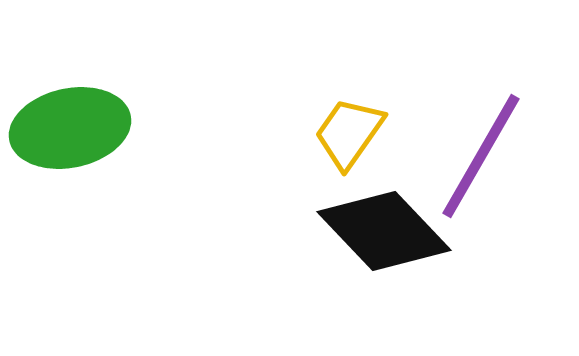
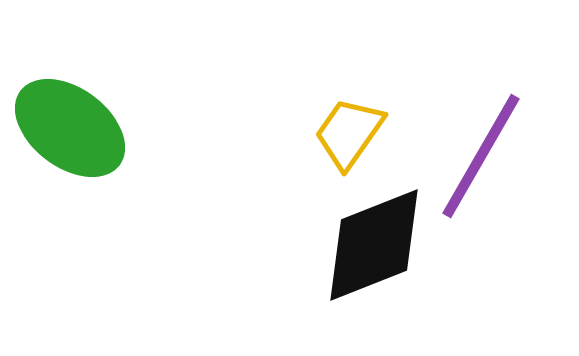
green ellipse: rotated 49 degrees clockwise
black diamond: moved 10 px left, 14 px down; rotated 68 degrees counterclockwise
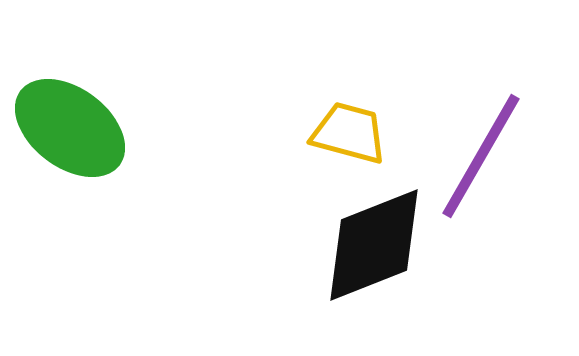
yellow trapezoid: rotated 70 degrees clockwise
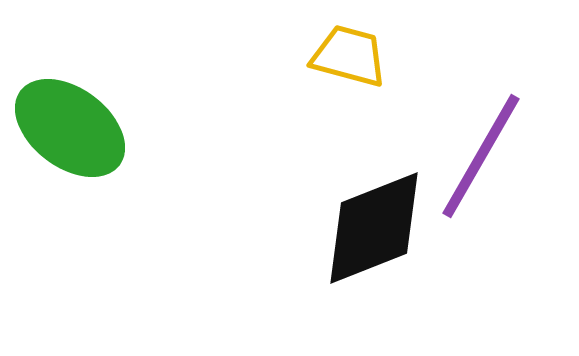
yellow trapezoid: moved 77 px up
black diamond: moved 17 px up
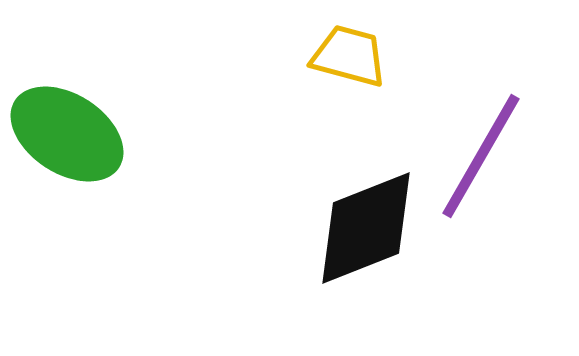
green ellipse: moved 3 px left, 6 px down; rotated 4 degrees counterclockwise
black diamond: moved 8 px left
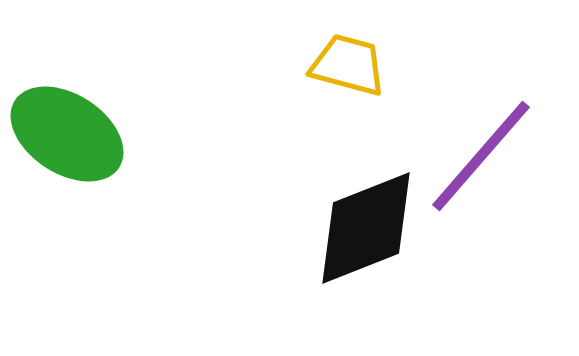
yellow trapezoid: moved 1 px left, 9 px down
purple line: rotated 11 degrees clockwise
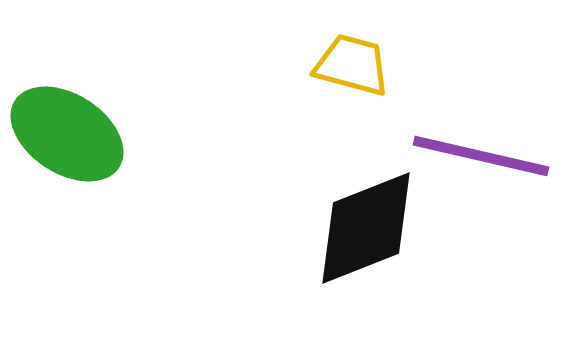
yellow trapezoid: moved 4 px right
purple line: rotated 62 degrees clockwise
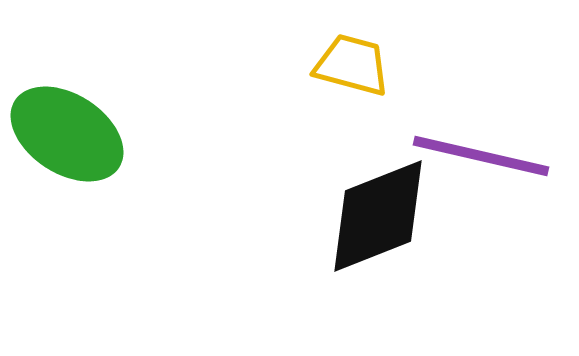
black diamond: moved 12 px right, 12 px up
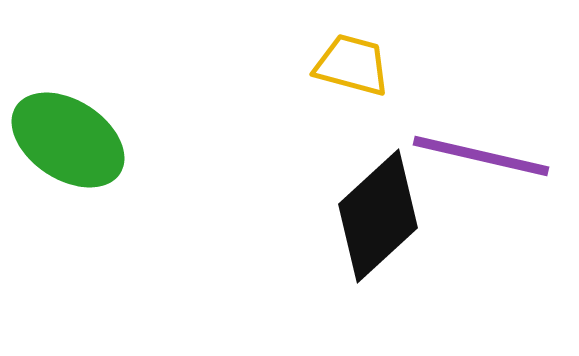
green ellipse: moved 1 px right, 6 px down
black diamond: rotated 21 degrees counterclockwise
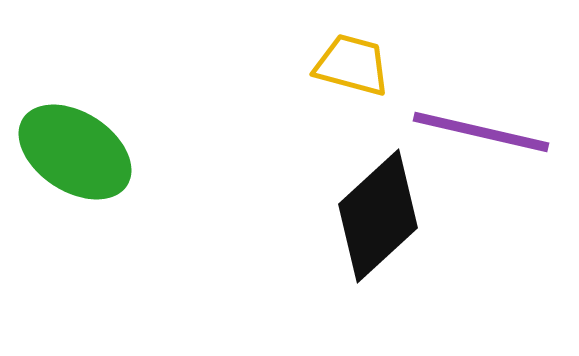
green ellipse: moved 7 px right, 12 px down
purple line: moved 24 px up
